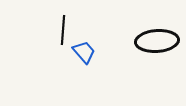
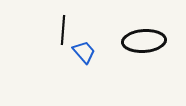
black ellipse: moved 13 px left
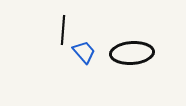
black ellipse: moved 12 px left, 12 px down
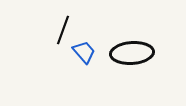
black line: rotated 16 degrees clockwise
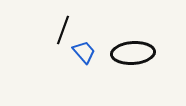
black ellipse: moved 1 px right
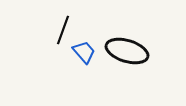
black ellipse: moved 6 px left, 2 px up; rotated 21 degrees clockwise
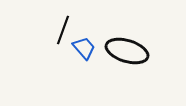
blue trapezoid: moved 4 px up
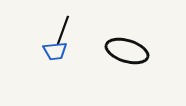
blue trapezoid: moved 29 px left, 3 px down; rotated 125 degrees clockwise
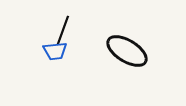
black ellipse: rotated 15 degrees clockwise
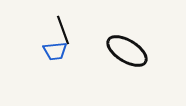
black line: rotated 40 degrees counterclockwise
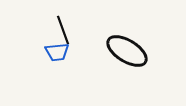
blue trapezoid: moved 2 px right, 1 px down
